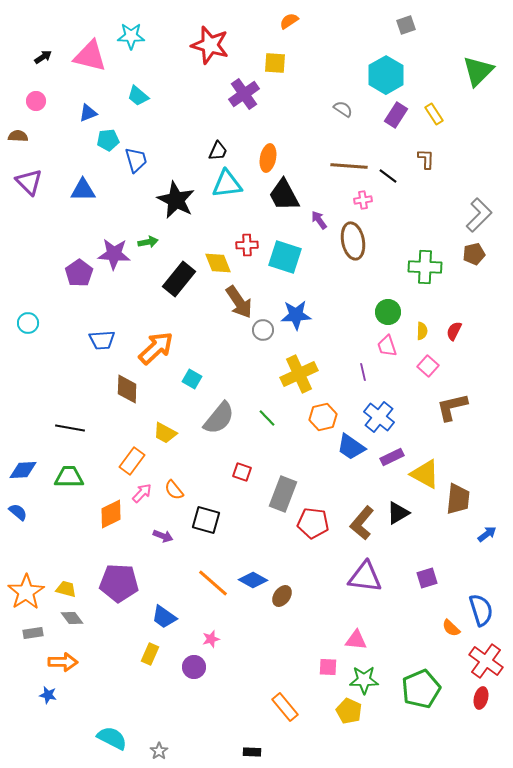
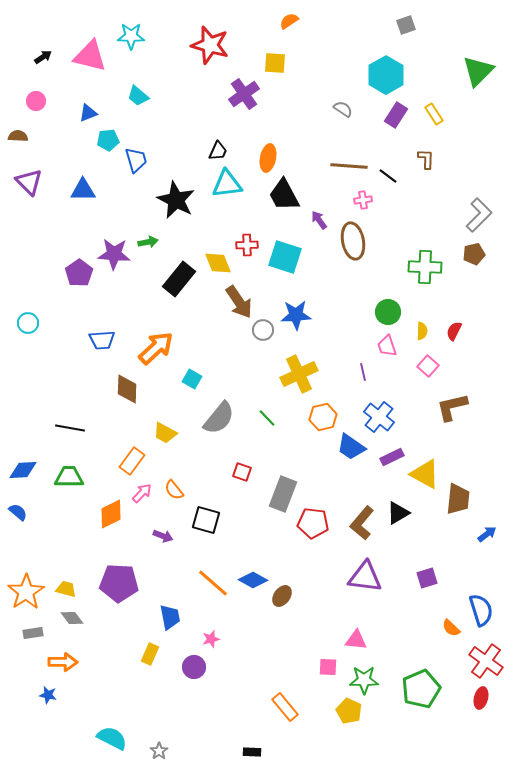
blue trapezoid at (164, 617): moved 6 px right; rotated 136 degrees counterclockwise
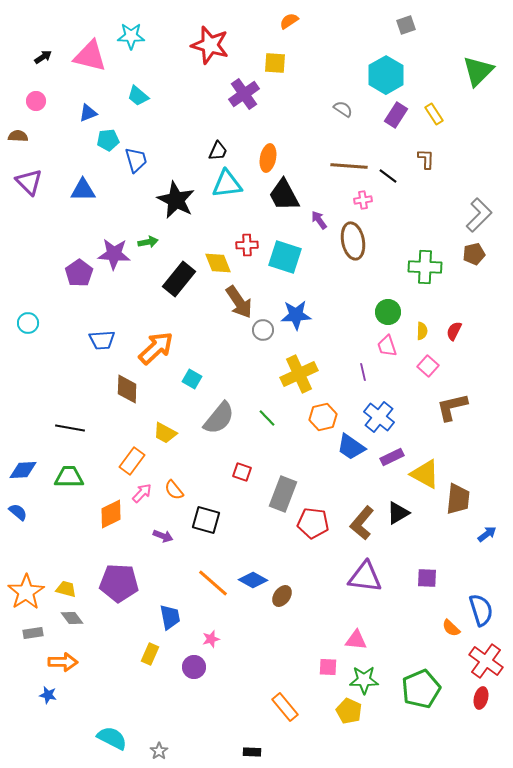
purple square at (427, 578): rotated 20 degrees clockwise
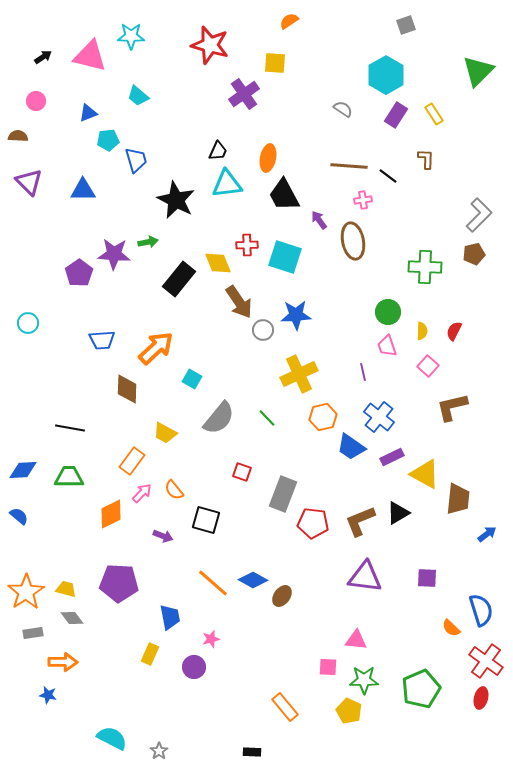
blue semicircle at (18, 512): moved 1 px right, 4 px down
brown L-shape at (362, 523): moved 2 px left, 2 px up; rotated 28 degrees clockwise
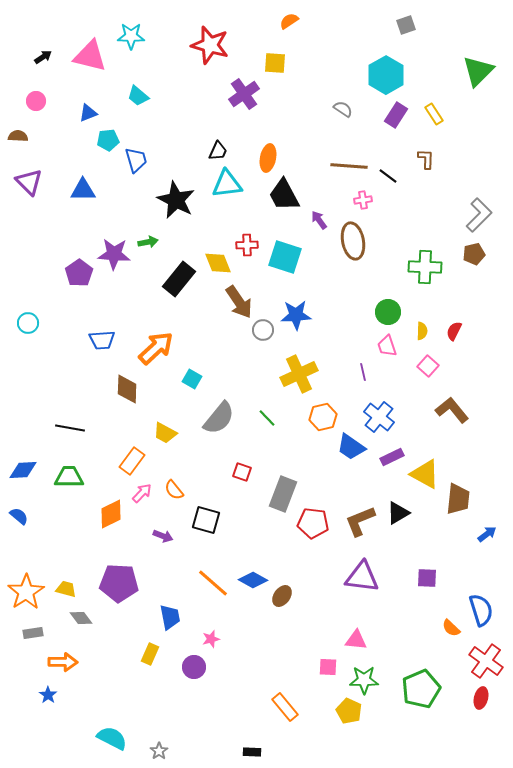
brown L-shape at (452, 407): moved 3 px down; rotated 64 degrees clockwise
purple triangle at (365, 577): moved 3 px left
gray diamond at (72, 618): moved 9 px right
blue star at (48, 695): rotated 24 degrees clockwise
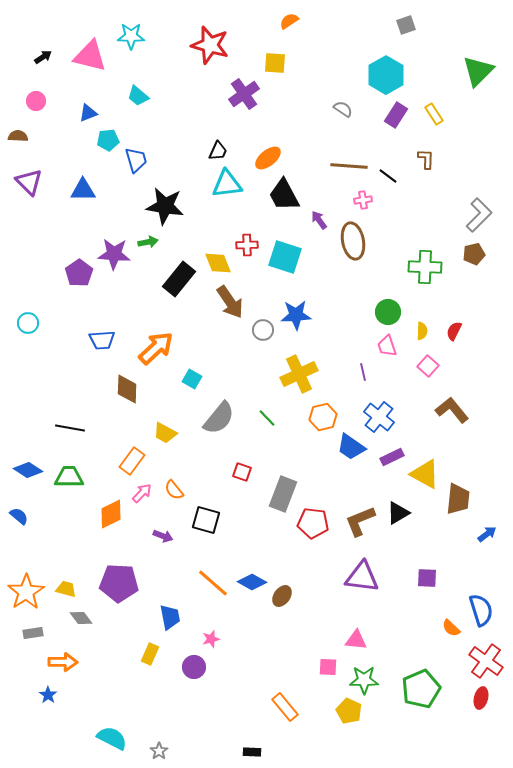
orange ellipse at (268, 158): rotated 40 degrees clockwise
black star at (176, 200): moved 11 px left, 6 px down; rotated 18 degrees counterclockwise
brown arrow at (239, 302): moved 9 px left
blue diamond at (23, 470): moved 5 px right; rotated 36 degrees clockwise
blue diamond at (253, 580): moved 1 px left, 2 px down
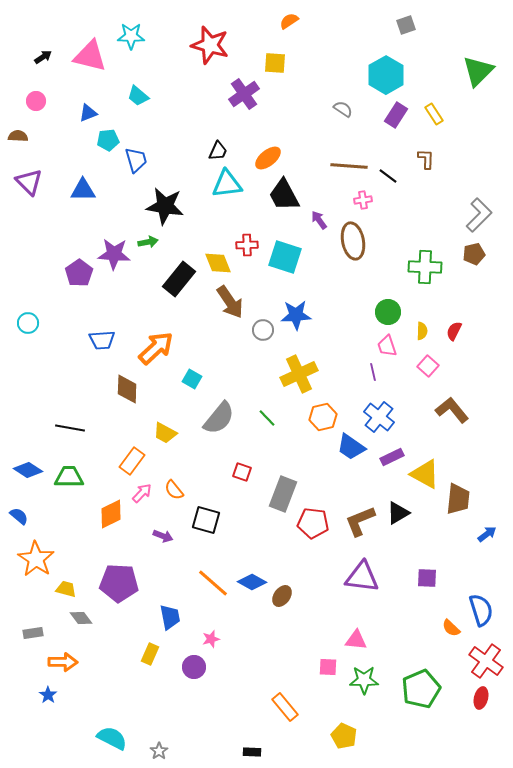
purple line at (363, 372): moved 10 px right
orange star at (26, 592): moved 10 px right, 33 px up; rotated 6 degrees counterclockwise
yellow pentagon at (349, 711): moved 5 px left, 25 px down
